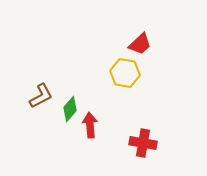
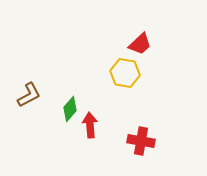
brown L-shape: moved 12 px left, 1 px up
red cross: moved 2 px left, 2 px up
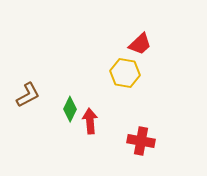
brown L-shape: moved 1 px left
green diamond: rotated 15 degrees counterclockwise
red arrow: moved 4 px up
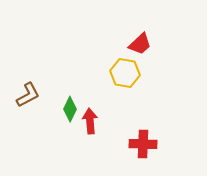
red cross: moved 2 px right, 3 px down; rotated 8 degrees counterclockwise
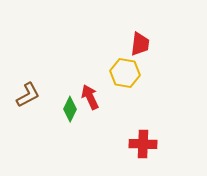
red trapezoid: rotated 40 degrees counterclockwise
red arrow: moved 24 px up; rotated 20 degrees counterclockwise
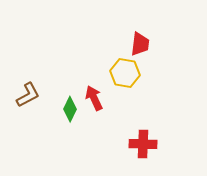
red arrow: moved 4 px right, 1 px down
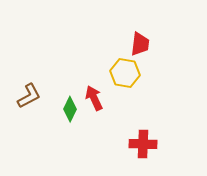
brown L-shape: moved 1 px right, 1 px down
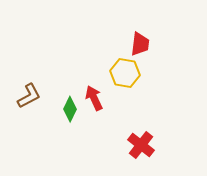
red cross: moved 2 px left, 1 px down; rotated 36 degrees clockwise
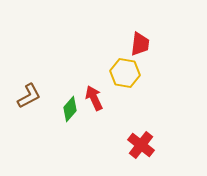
green diamond: rotated 15 degrees clockwise
